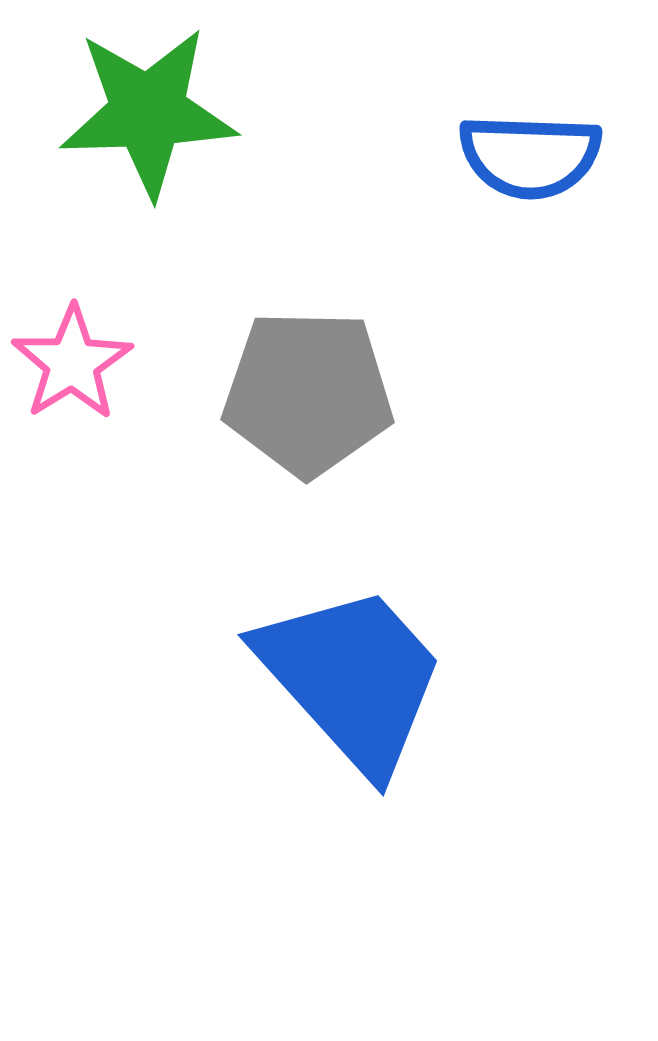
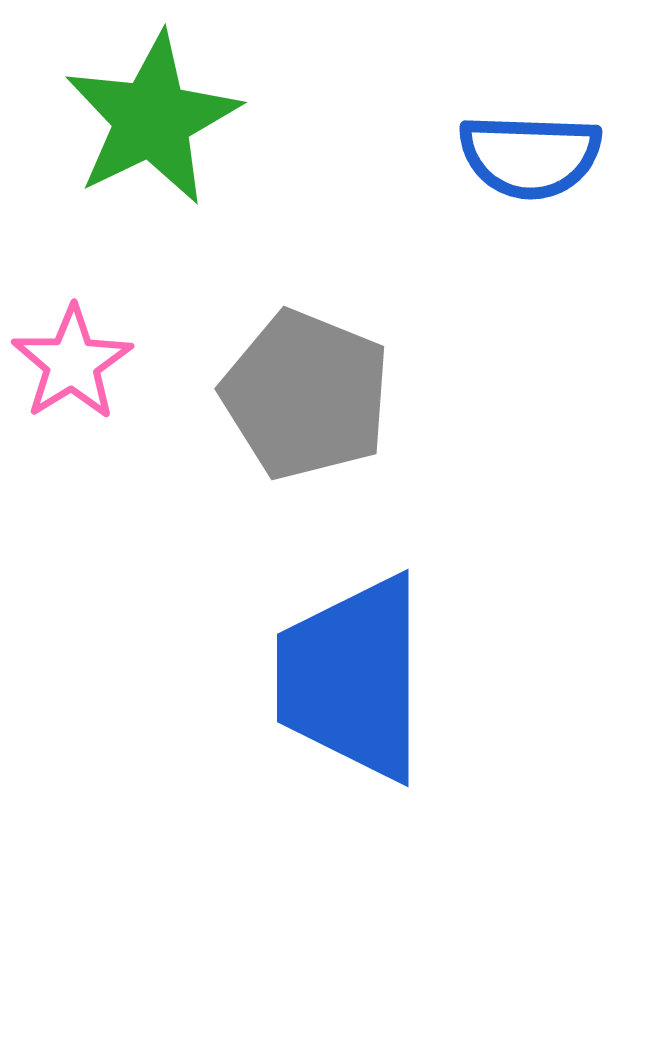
green star: moved 4 px right, 7 px down; rotated 24 degrees counterclockwise
gray pentagon: moved 2 px left, 2 px down; rotated 21 degrees clockwise
blue trapezoid: rotated 138 degrees counterclockwise
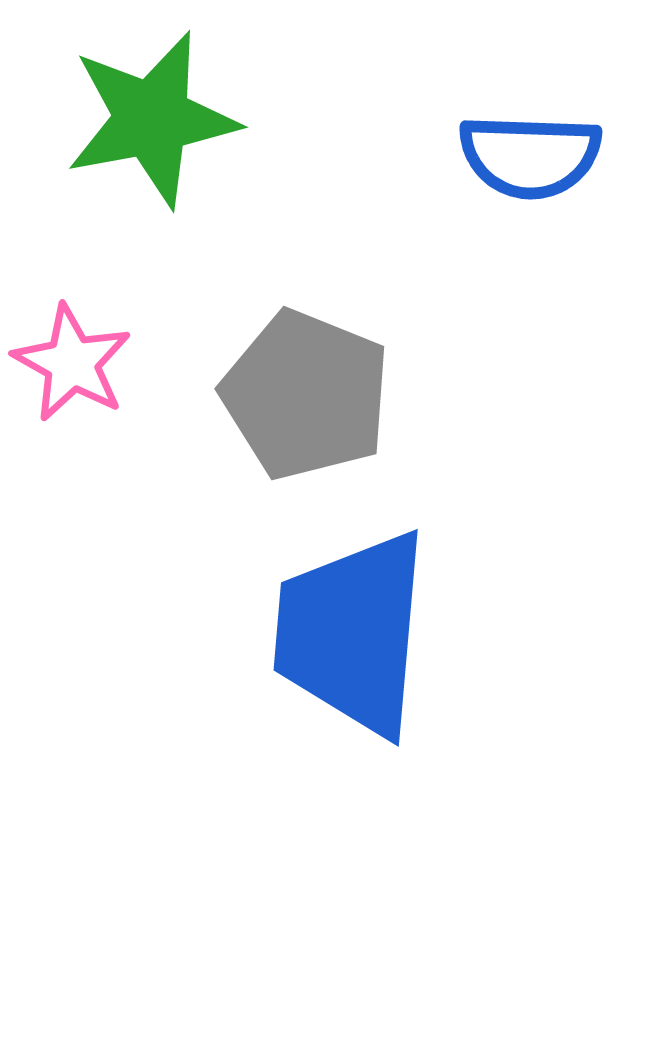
green star: rotated 15 degrees clockwise
pink star: rotated 11 degrees counterclockwise
blue trapezoid: moved 45 px up; rotated 5 degrees clockwise
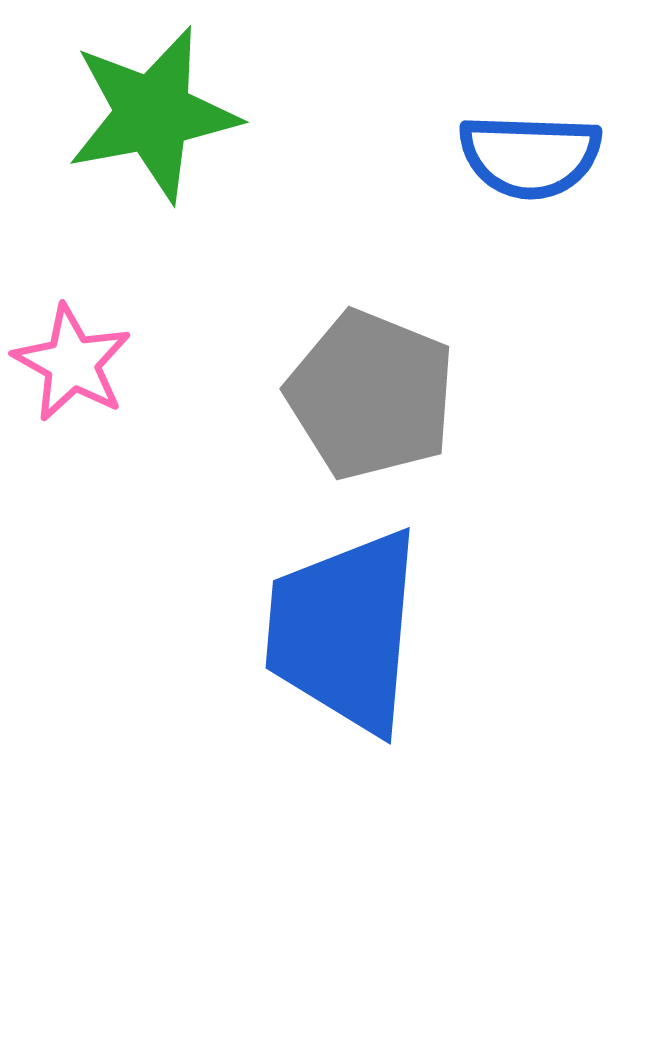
green star: moved 1 px right, 5 px up
gray pentagon: moved 65 px right
blue trapezoid: moved 8 px left, 2 px up
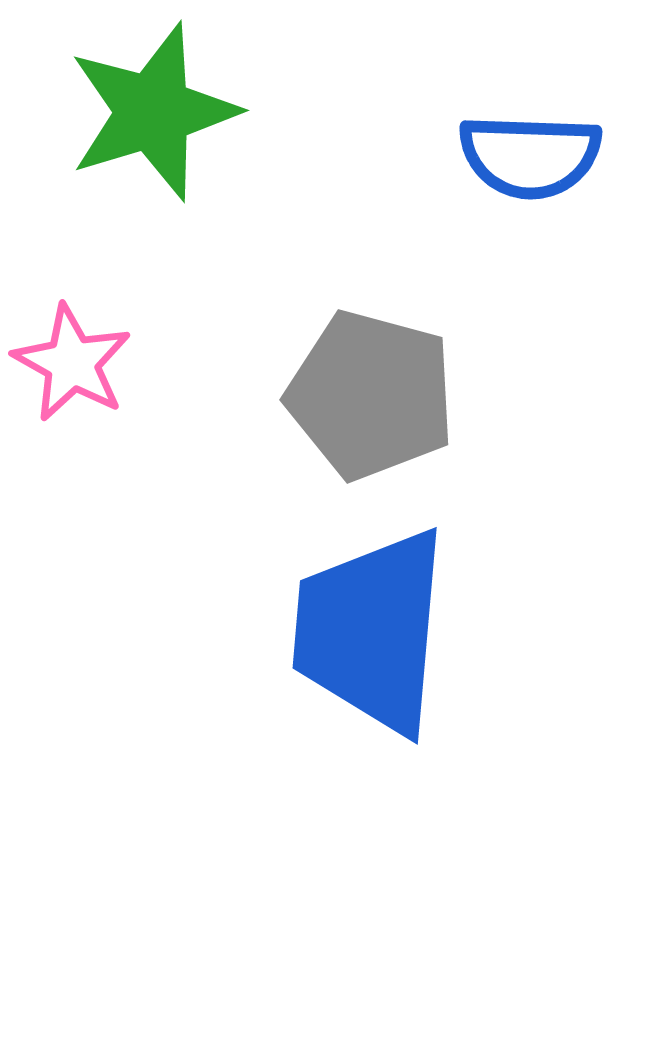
green star: moved 2 px up; rotated 6 degrees counterclockwise
gray pentagon: rotated 7 degrees counterclockwise
blue trapezoid: moved 27 px right
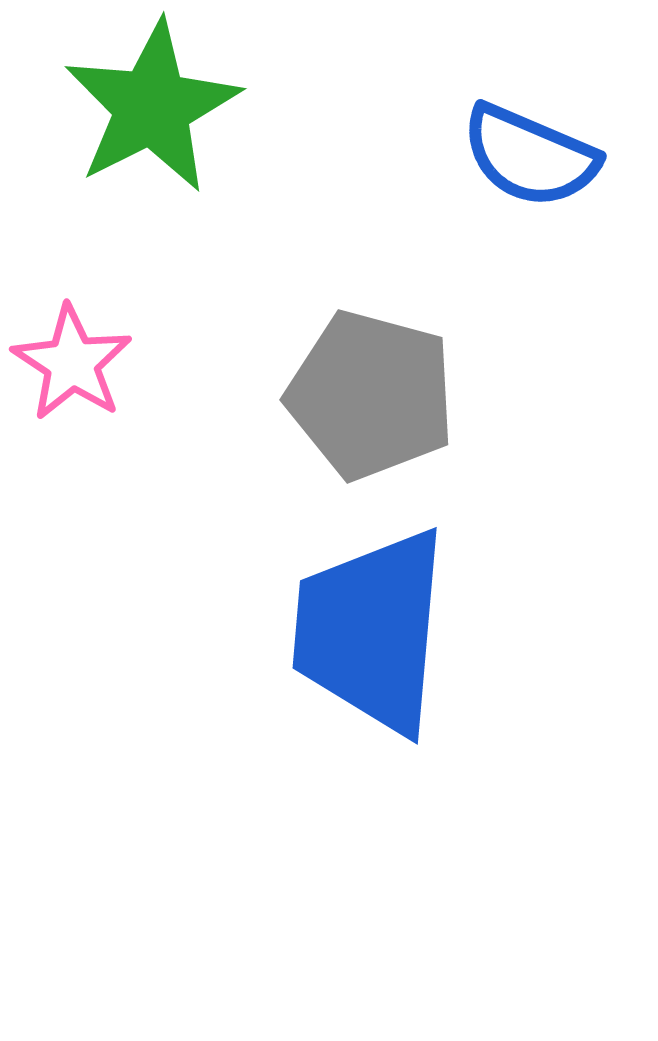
green star: moved 1 px left, 5 px up; rotated 10 degrees counterclockwise
blue semicircle: rotated 21 degrees clockwise
pink star: rotated 4 degrees clockwise
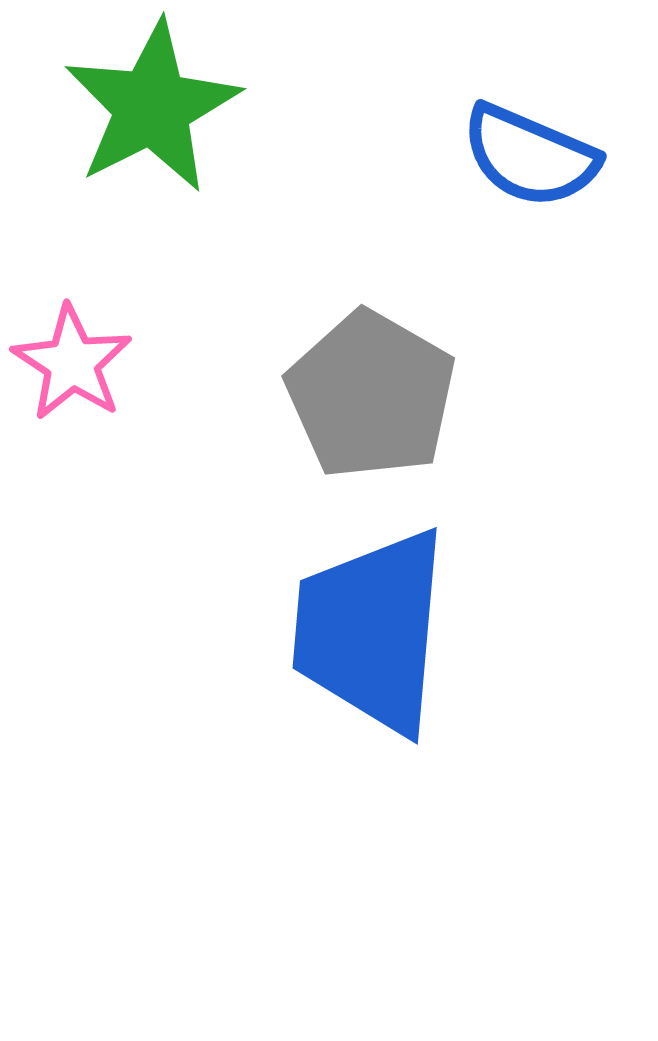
gray pentagon: rotated 15 degrees clockwise
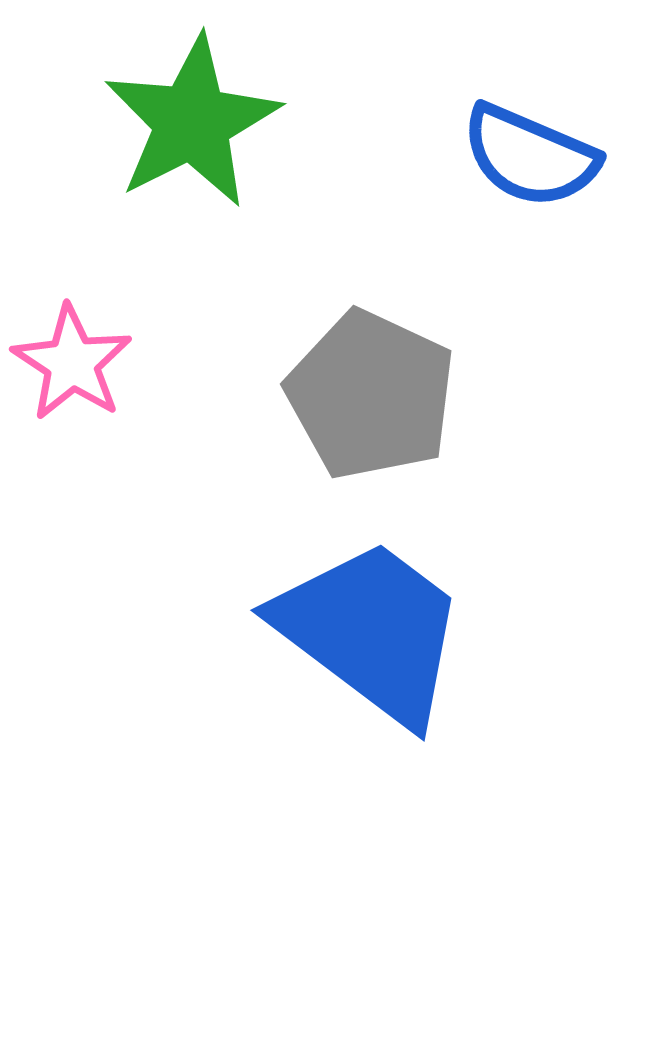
green star: moved 40 px right, 15 px down
gray pentagon: rotated 5 degrees counterclockwise
blue trapezoid: rotated 122 degrees clockwise
